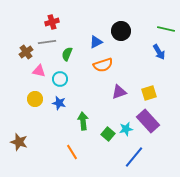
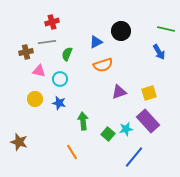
brown cross: rotated 24 degrees clockwise
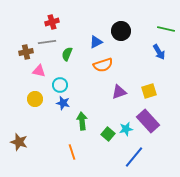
cyan circle: moved 6 px down
yellow square: moved 2 px up
blue star: moved 4 px right
green arrow: moved 1 px left
orange line: rotated 14 degrees clockwise
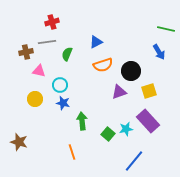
black circle: moved 10 px right, 40 px down
blue line: moved 4 px down
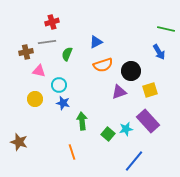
cyan circle: moved 1 px left
yellow square: moved 1 px right, 1 px up
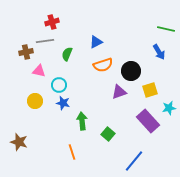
gray line: moved 2 px left, 1 px up
yellow circle: moved 2 px down
cyan star: moved 43 px right, 21 px up
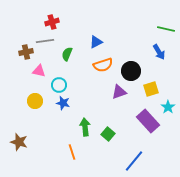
yellow square: moved 1 px right, 1 px up
cyan star: moved 1 px left, 1 px up; rotated 24 degrees counterclockwise
green arrow: moved 3 px right, 6 px down
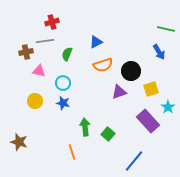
cyan circle: moved 4 px right, 2 px up
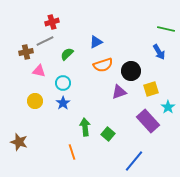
gray line: rotated 18 degrees counterclockwise
green semicircle: rotated 24 degrees clockwise
blue star: rotated 24 degrees clockwise
